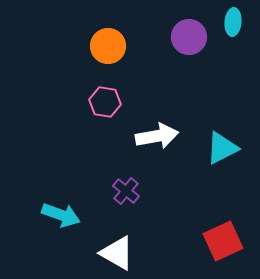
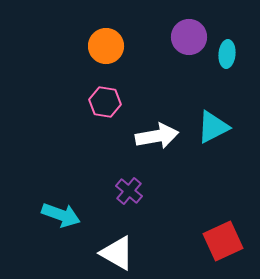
cyan ellipse: moved 6 px left, 32 px down
orange circle: moved 2 px left
cyan triangle: moved 9 px left, 21 px up
purple cross: moved 3 px right
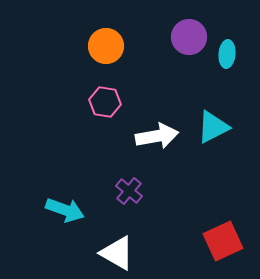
cyan arrow: moved 4 px right, 5 px up
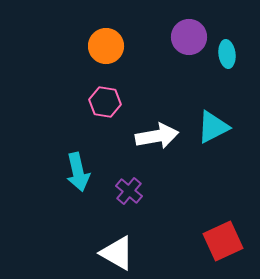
cyan ellipse: rotated 12 degrees counterclockwise
cyan arrow: moved 13 px right, 38 px up; rotated 57 degrees clockwise
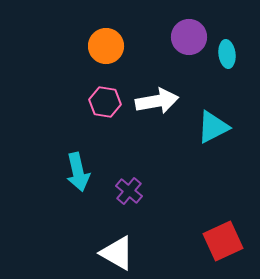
white arrow: moved 35 px up
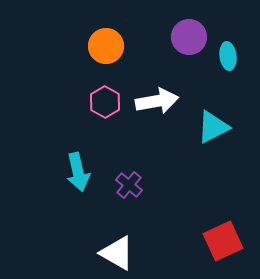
cyan ellipse: moved 1 px right, 2 px down
pink hexagon: rotated 20 degrees clockwise
purple cross: moved 6 px up
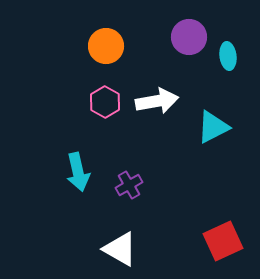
purple cross: rotated 20 degrees clockwise
white triangle: moved 3 px right, 4 px up
